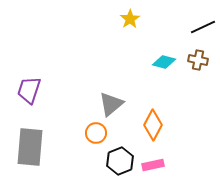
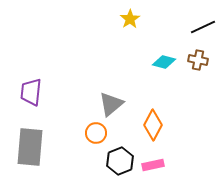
purple trapezoid: moved 2 px right, 2 px down; rotated 12 degrees counterclockwise
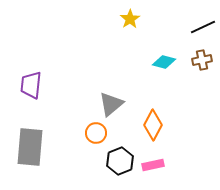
brown cross: moved 4 px right; rotated 24 degrees counterclockwise
purple trapezoid: moved 7 px up
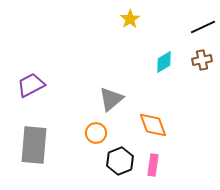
cyan diamond: rotated 45 degrees counterclockwise
purple trapezoid: rotated 56 degrees clockwise
gray triangle: moved 5 px up
orange diamond: rotated 48 degrees counterclockwise
gray rectangle: moved 4 px right, 2 px up
pink rectangle: rotated 70 degrees counterclockwise
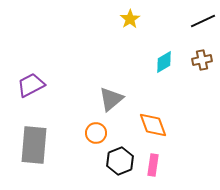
black line: moved 6 px up
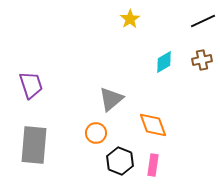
purple trapezoid: rotated 100 degrees clockwise
black hexagon: rotated 16 degrees counterclockwise
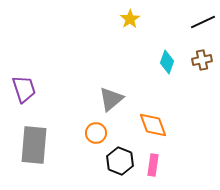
black line: moved 1 px down
cyan diamond: moved 3 px right; rotated 40 degrees counterclockwise
purple trapezoid: moved 7 px left, 4 px down
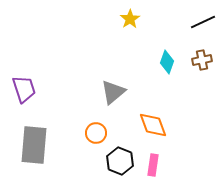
gray triangle: moved 2 px right, 7 px up
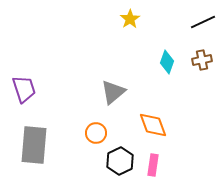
black hexagon: rotated 12 degrees clockwise
